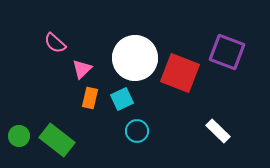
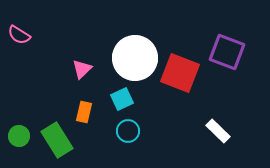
pink semicircle: moved 36 px left, 8 px up; rotated 10 degrees counterclockwise
orange rectangle: moved 6 px left, 14 px down
cyan circle: moved 9 px left
green rectangle: rotated 20 degrees clockwise
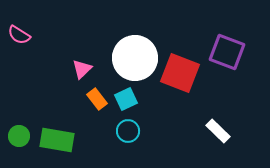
cyan square: moved 4 px right
orange rectangle: moved 13 px right, 13 px up; rotated 50 degrees counterclockwise
green rectangle: rotated 48 degrees counterclockwise
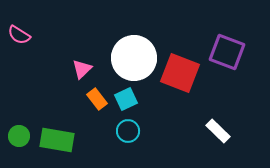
white circle: moved 1 px left
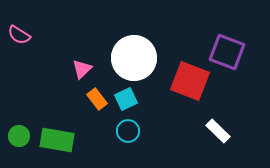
red square: moved 10 px right, 8 px down
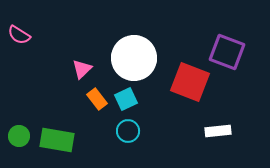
red square: moved 1 px down
white rectangle: rotated 50 degrees counterclockwise
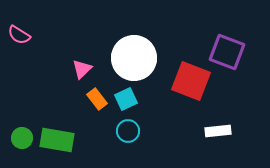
red square: moved 1 px right, 1 px up
green circle: moved 3 px right, 2 px down
